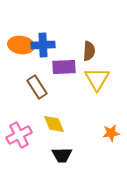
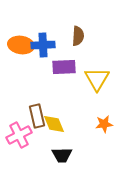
brown semicircle: moved 11 px left, 15 px up
brown rectangle: moved 29 px down; rotated 20 degrees clockwise
orange star: moved 7 px left, 9 px up
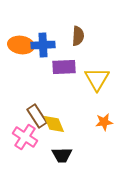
brown rectangle: rotated 20 degrees counterclockwise
orange star: moved 2 px up
pink cross: moved 6 px right, 2 px down; rotated 30 degrees counterclockwise
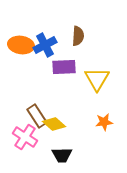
blue cross: moved 2 px right; rotated 25 degrees counterclockwise
yellow diamond: rotated 25 degrees counterclockwise
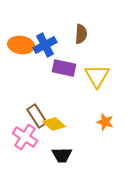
brown semicircle: moved 3 px right, 2 px up
purple rectangle: moved 1 px down; rotated 15 degrees clockwise
yellow triangle: moved 3 px up
orange star: moved 1 px right; rotated 24 degrees clockwise
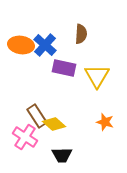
blue cross: rotated 20 degrees counterclockwise
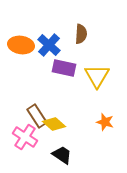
blue cross: moved 4 px right
black trapezoid: rotated 145 degrees counterclockwise
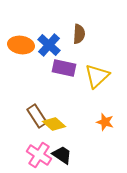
brown semicircle: moved 2 px left
yellow triangle: rotated 16 degrees clockwise
pink cross: moved 14 px right, 18 px down
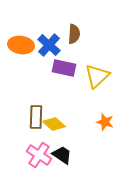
brown semicircle: moved 5 px left
brown rectangle: moved 1 px left, 1 px down; rotated 35 degrees clockwise
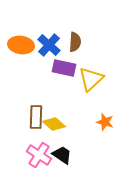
brown semicircle: moved 1 px right, 8 px down
yellow triangle: moved 6 px left, 3 px down
